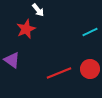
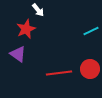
cyan line: moved 1 px right, 1 px up
purple triangle: moved 6 px right, 6 px up
red line: rotated 15 degrees clockwise
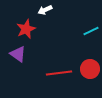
white arrow: moved 7 px right; rotated 104 degrees clockwise
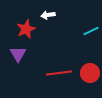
white arrow: moved 3 px right, 5 px down; rotated 16 degrees clockwise
purple triangle: rotated 24 degrees clockwise
red circle: moved 4 px down
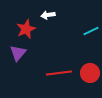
purple triangle: moved 1 px up; rotated 12 degrees clockwise
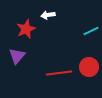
purple triangle: moved 1 px left, 3 px down
red circle: moved 1 px left, 6 px up
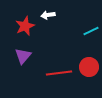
red star: moved 1 px left, 3 px up
purple triangle: moved 6 px right
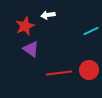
purple triangle: moved 8 px right, 7 px up; rotated 36 degrees counterclockwise
red circle: moved 3 px down
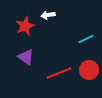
cyan line: moved 5 px left, 8 px down
purple triangle: moved 5 px left, 8 px down
red line: rotated 15 degrees counterclockwise
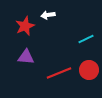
purple triangle: rotated 30 degrees counterclockwise
